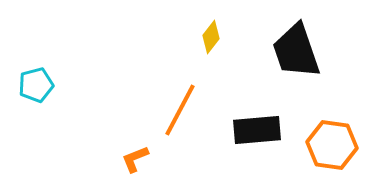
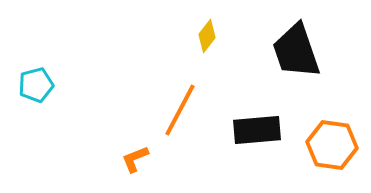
yellow diamond: moved 4 px left, 1 px up
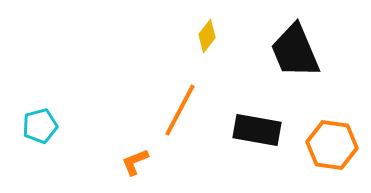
black trapezoid: moved 1 px left; rotated 4 degrees counterclockwise
cyan pentagon: moved 4 px right, 41 px down
black rectangle: rotated 15 degrees clockwise
orange L-shape: moved 3 px down
